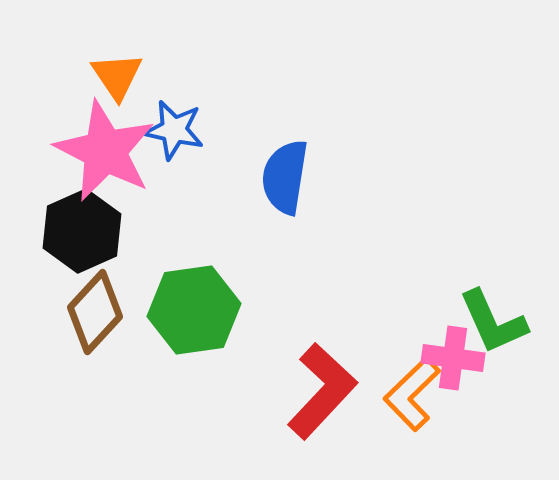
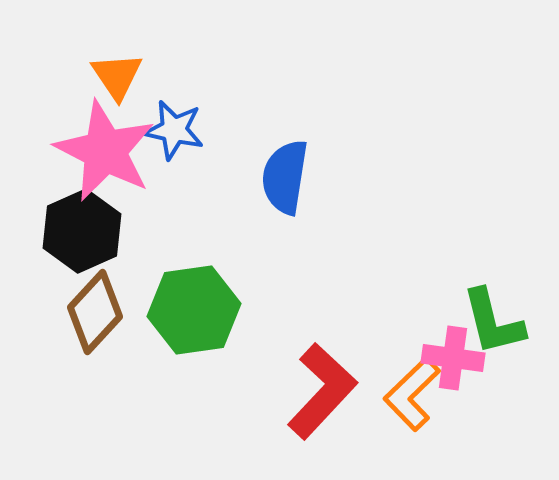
green L-shape: rotated 10 degrees clockwise
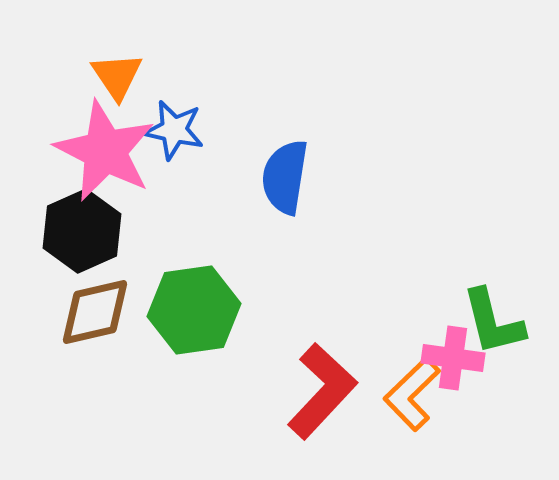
brown diamond: rotated 34 degrees clockwise
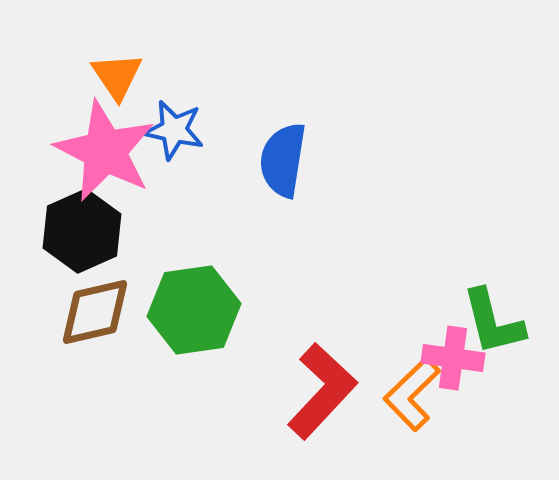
blue semicircle: moved 2 px left, 17 px up
